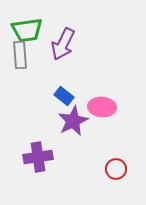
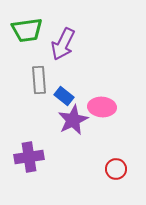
gray rectangle: moved 19 px right, 25 px down
purple star: moved 1 px up
purple cross: moved 9 px left
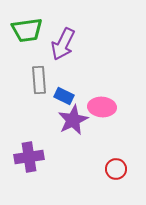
blue rectangle: rotated 12 degrees counterclockwise
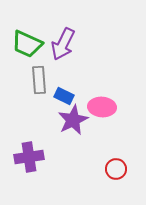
green trapezoid: moved 14 px down; rotated 32 degrees clockwise
